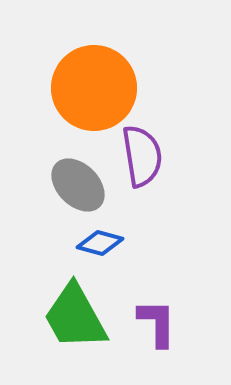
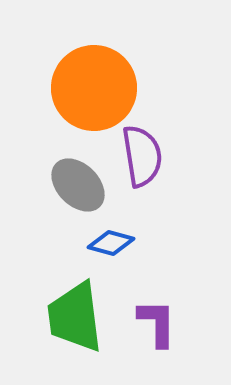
blue diamond: moved 11 px right
green trapezoid: rotated 22 degrees clockwise
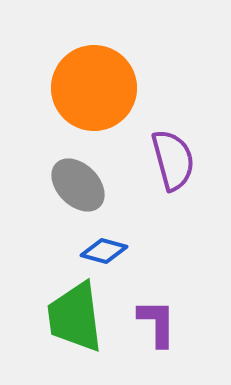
purple semicircle: moved 31 px right, 4 px down; rotated 6 degrees counterclockwise
blue diamond: moved 7 px left, 8 px down
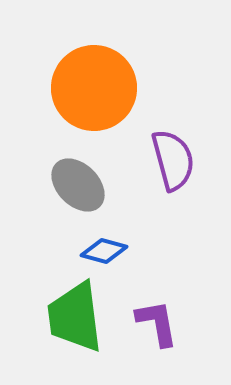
purple L-shape: rotated 10 degrees counterclockwise
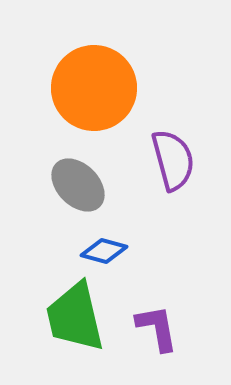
green trapezoid: rotated 6 degrees counterclockwise
purple L-shape: moved 5 px down
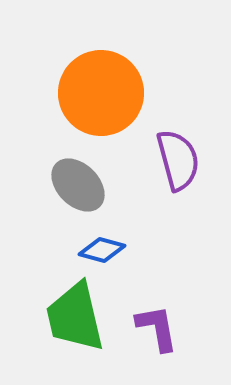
orange circle: moved 7 px right, 5 px down
purple semicircle: moved 5 px right
blue diamond: moved 2 px left, 1 px up
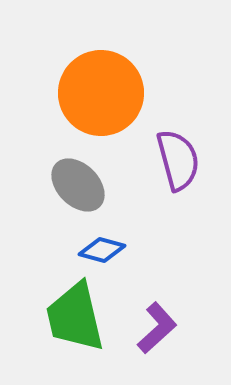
purple L-shape: rotated 58 degrees clockwise
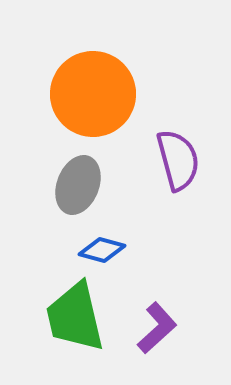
orange circle: moved 8 px left, 1 px down
gray ellipse: rotated 66 degrees clockwise
